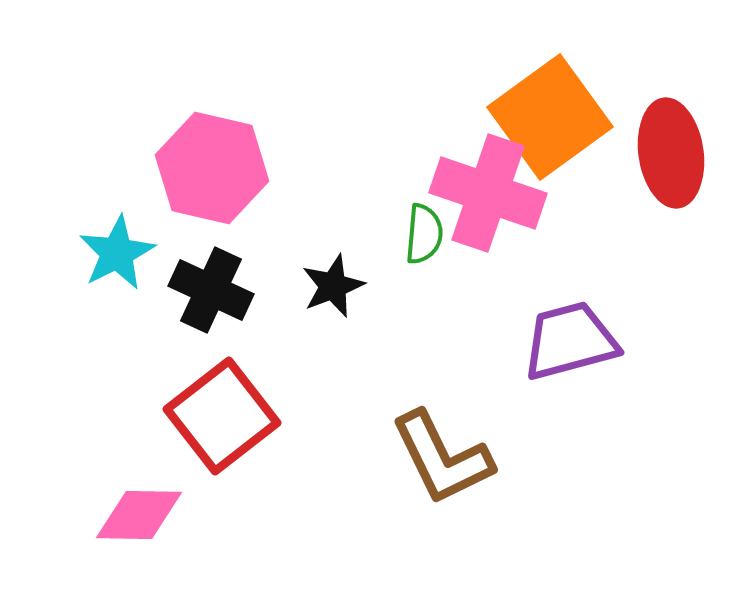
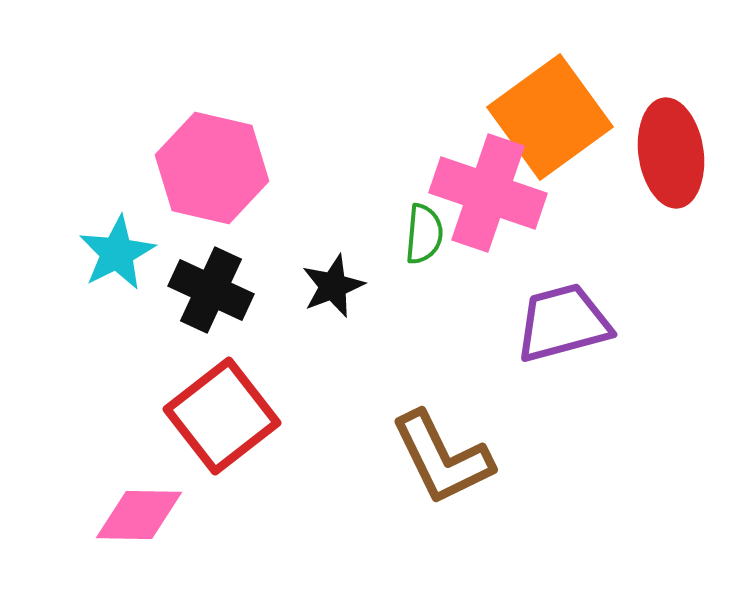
purple trapezoid: moved 7 px left, 18 px up
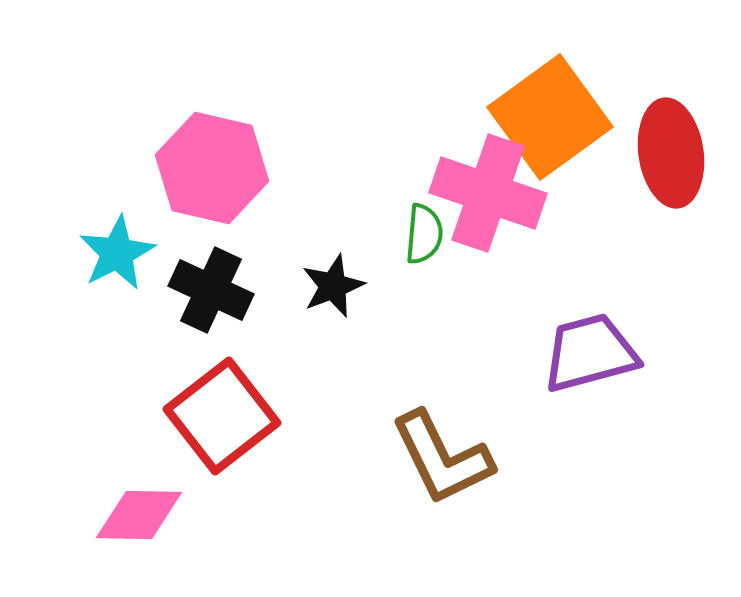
purple trapezoid: moved 27 px right, 30 px down
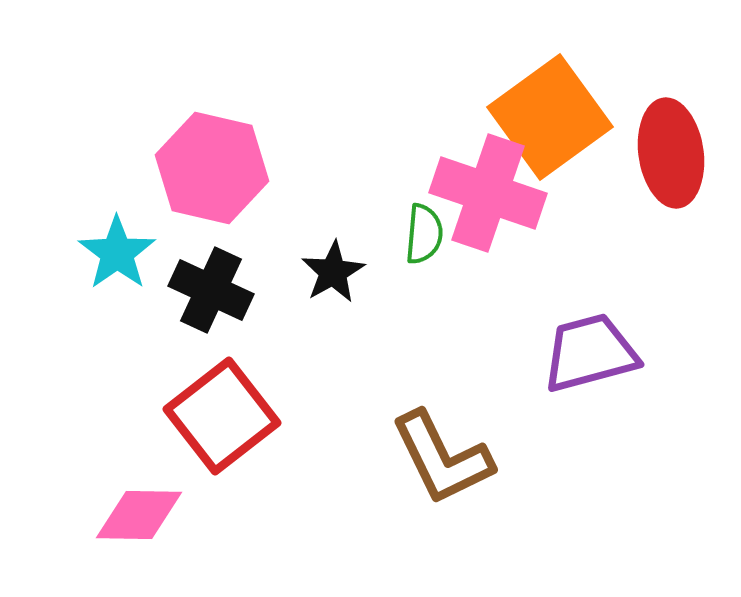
cyan star: rotated 8 degrees counterclockwise
black star: moved 14 px up; rotated 8 degrees counterclockwise
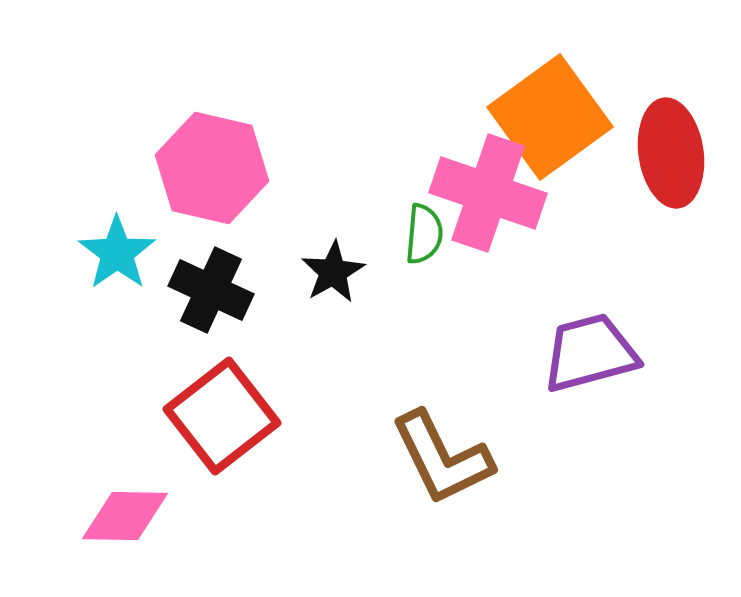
pink diamond: moved 14 px left, 1 px down
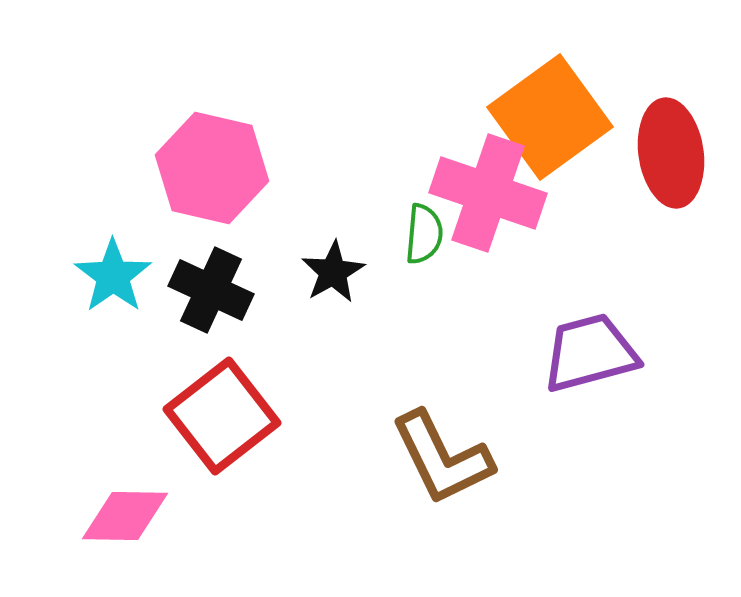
cyan star: moved 4 px left, 23 px down
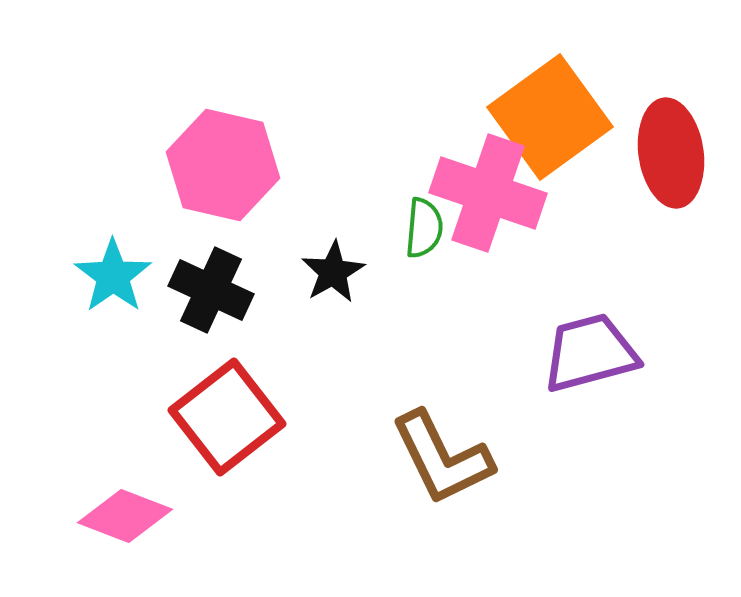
pink hexagon: moved 11 px right, 3 px up
green semicircle: moved 6 px up
red square: moved 5 px right, 1 px down
pink diamond: rotated 20 degrees clockwise
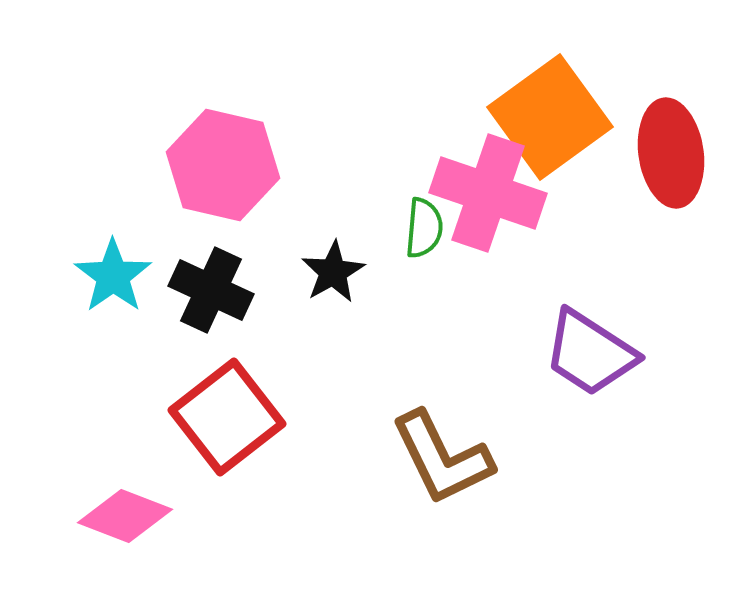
purple trapezoid: rotated 132 degrees counterclockwise
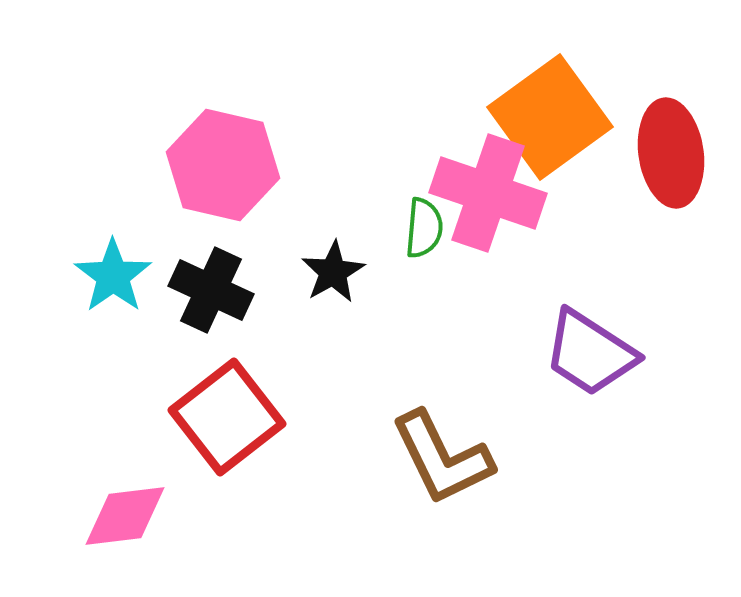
pink diamond: rotated 28 degrees counterclockwise
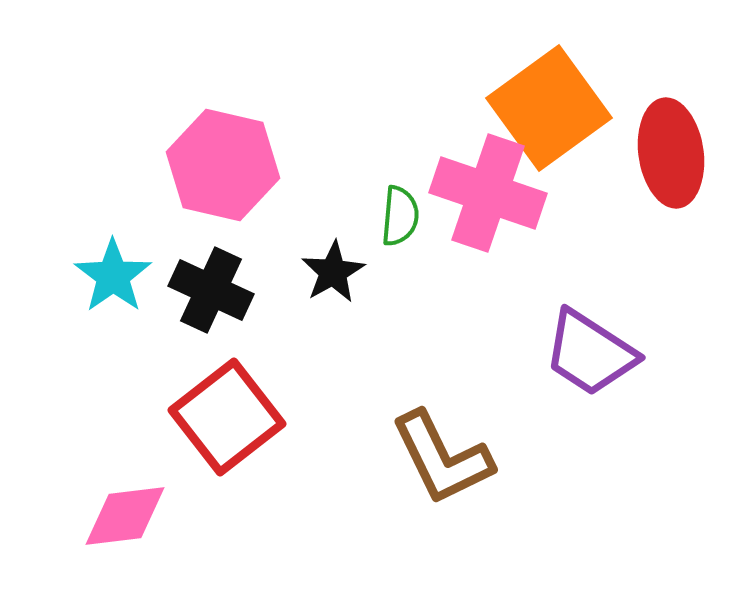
orange square: moved 1 px left, 9 px up
green semicircle: moved 24 px left, 12 px up
